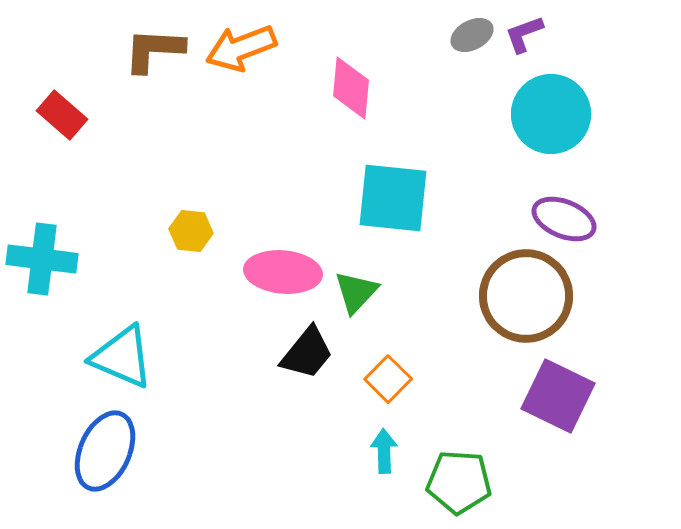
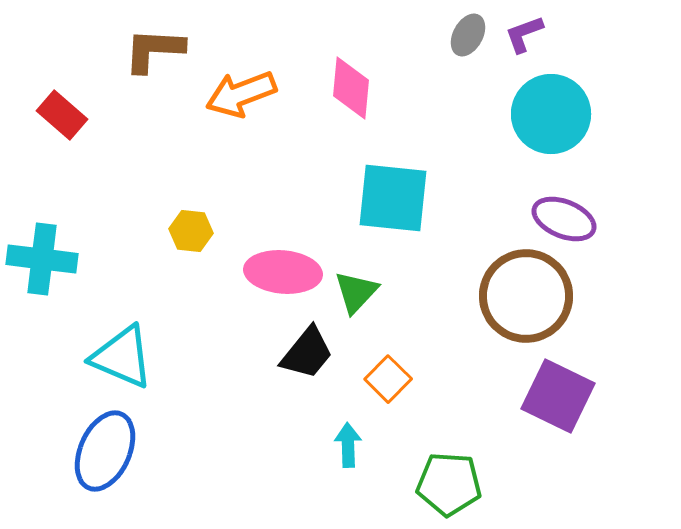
gray ellipse: moved 4 px left; rotated 33 degrees counterclockwise
orange arrow: moved 46 px down
cyan arrow: moved 36 px left, 6 px up
green pentagon: moved 10 px left, 2 px down
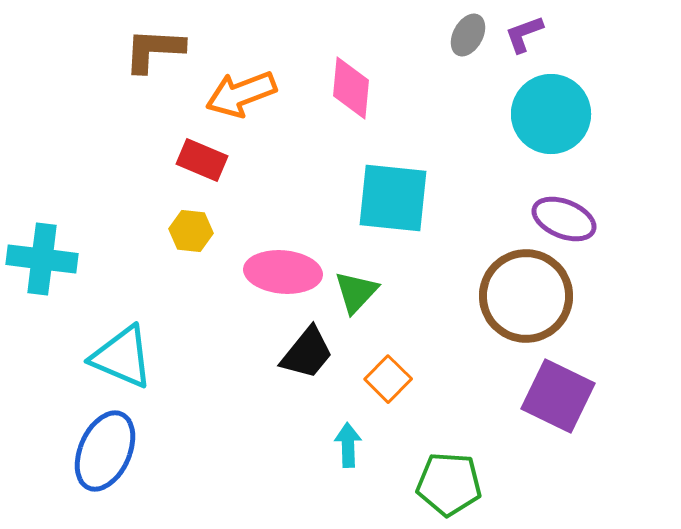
red rectangle: moved 140 px right, 45 px down; rotated 18 degrees counterclockwise
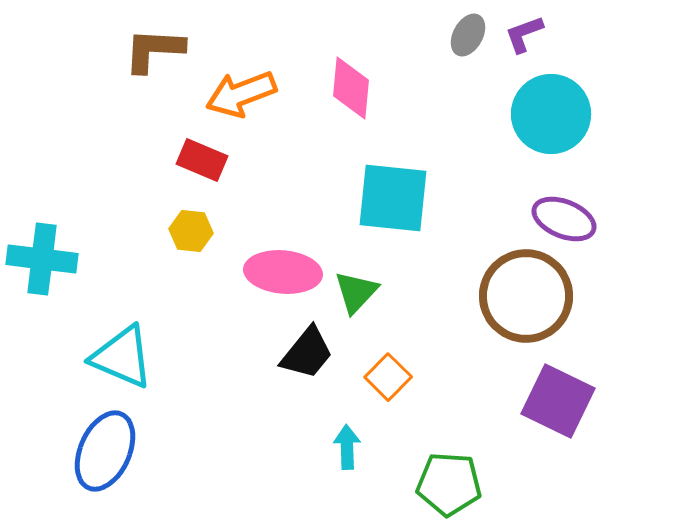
orange square: moved 2 px up
purple square: moved 5 px down
cyan arrow: moved 1 px left, 2 px down
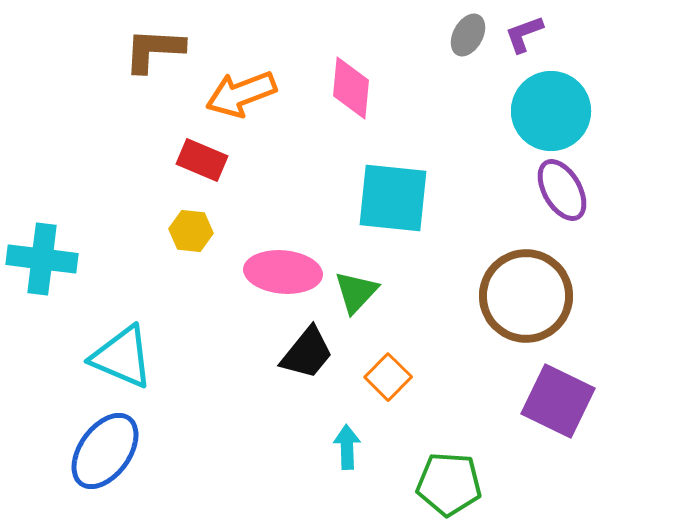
cyan circle: moved 3 px up
purple ellipse: moved 2 px left, 29 px up; rotated 38 degrees clockwise
blue ellipse: rotated 12 degrees clockwise
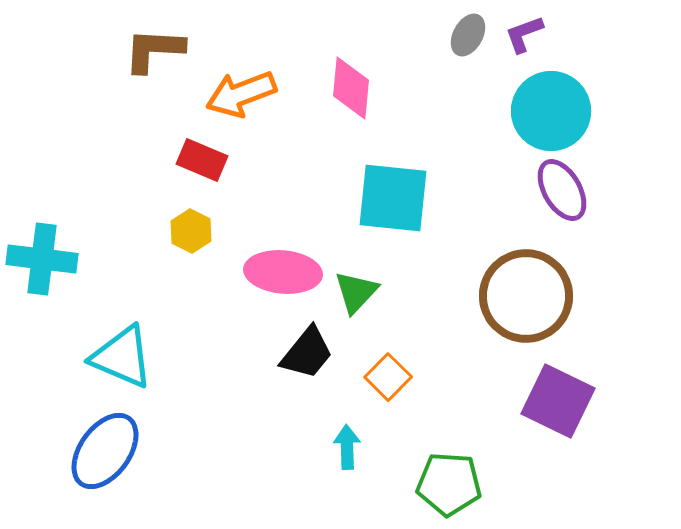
yellow hexagon: rotated 21 degrees clockwise
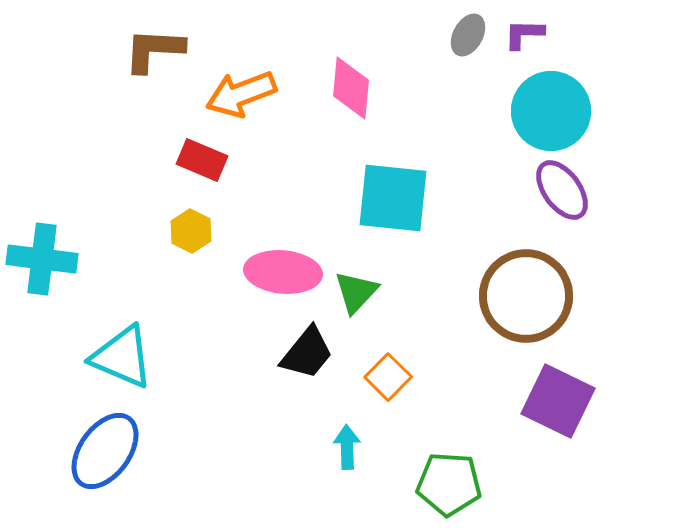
purple L-shape: rotated 21 degrees clockwise
purple ellipse: rotated 6 degrees counterclockwise
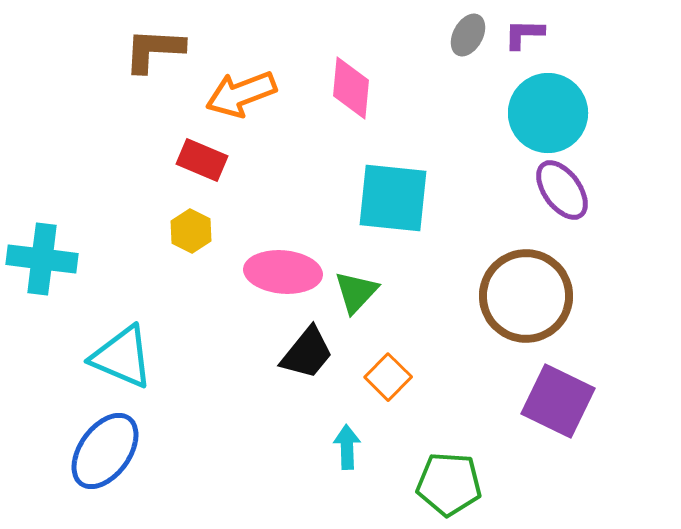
cyan circle: moved 3 px left, 2 px down
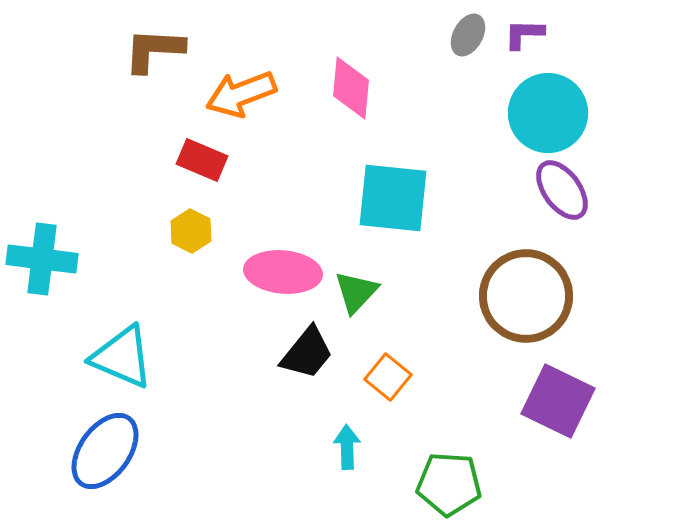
orange square: rotated 6 degrees counterclockwise
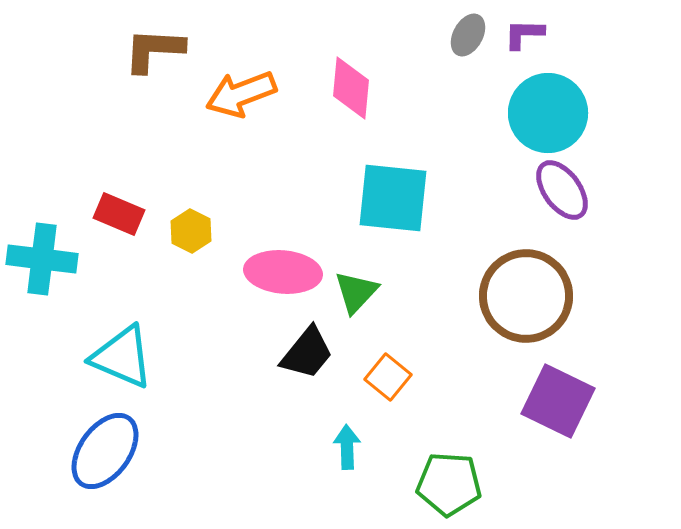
red rectangle: moved 83 px left, 54 px down
